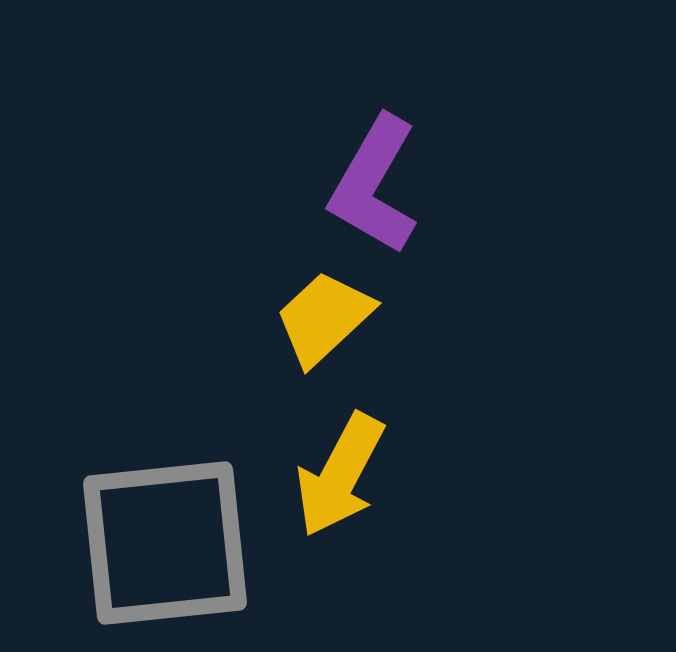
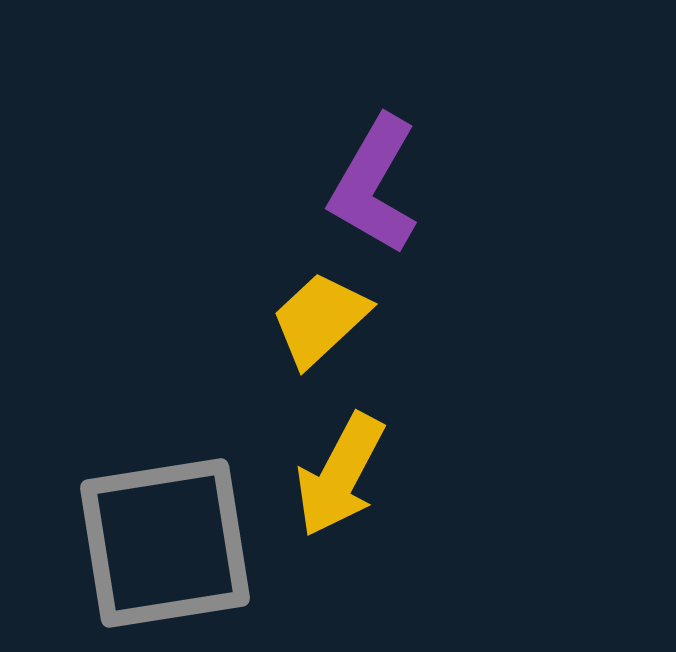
yellow trapezoid: moved 4 px left, 1 px down
gray square: rotated 3 degrees counterclockwise
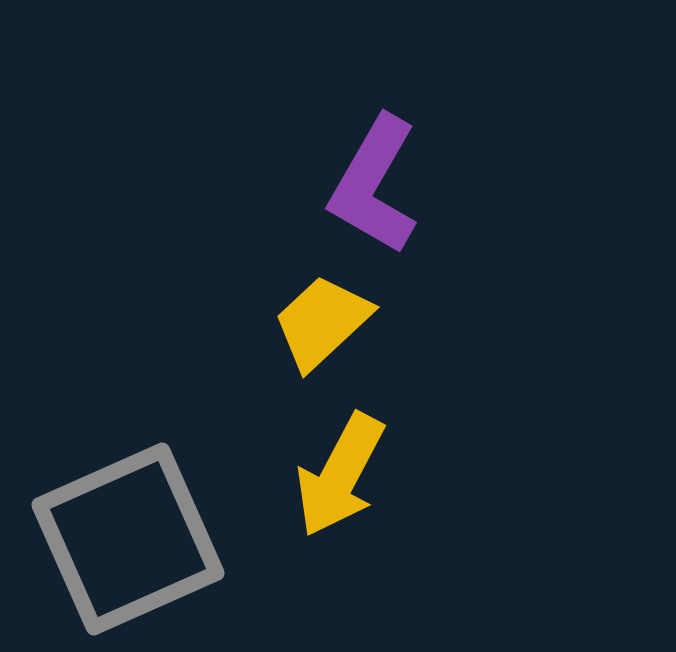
yellow trapezoid: moved 2 px right, 3 px down
gray square: moved 37 px left, 4 px up; rotated 15 degrees counterclockwise
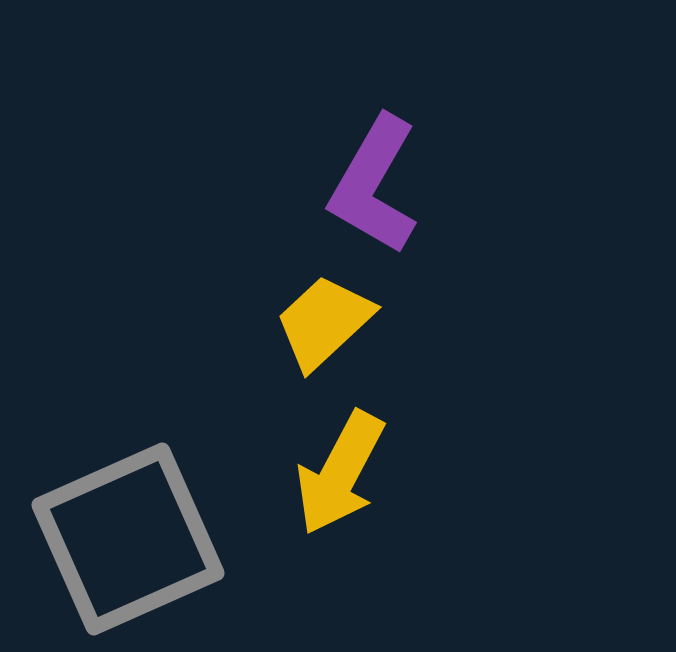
yellow trapezoid: moved 2 px right
yellow arrow: moved 2 px up
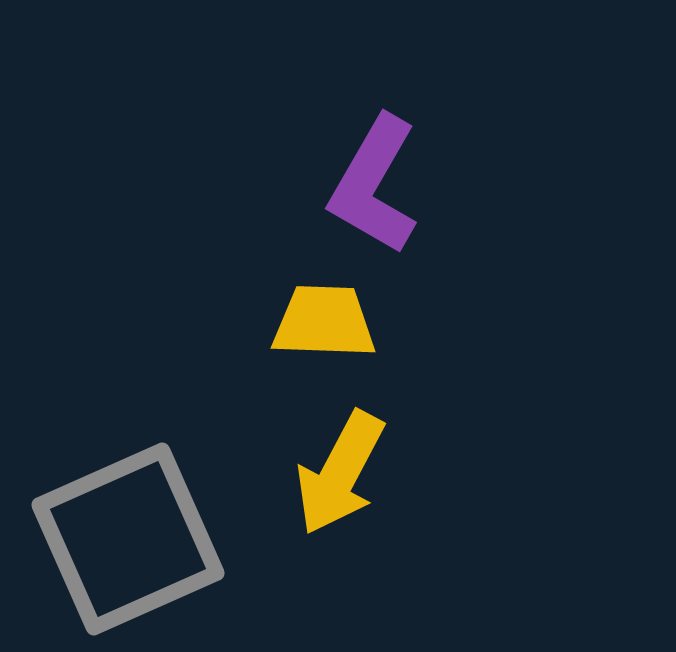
yellow trapezoid: rotated 45 degrees clockwise
